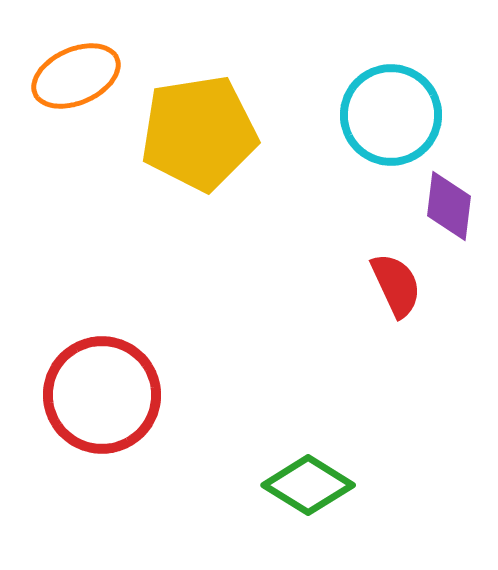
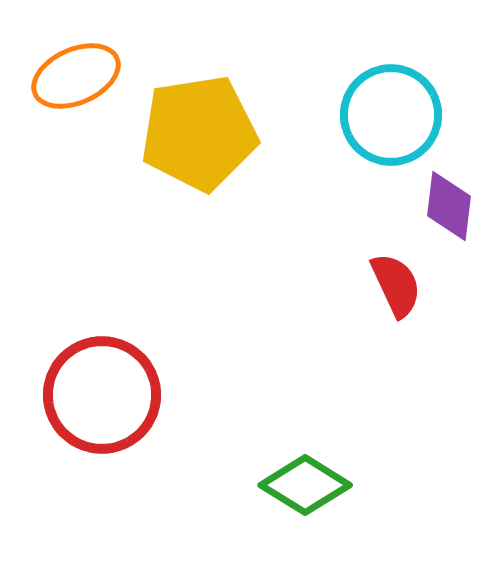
green diamond: moved 3 px left
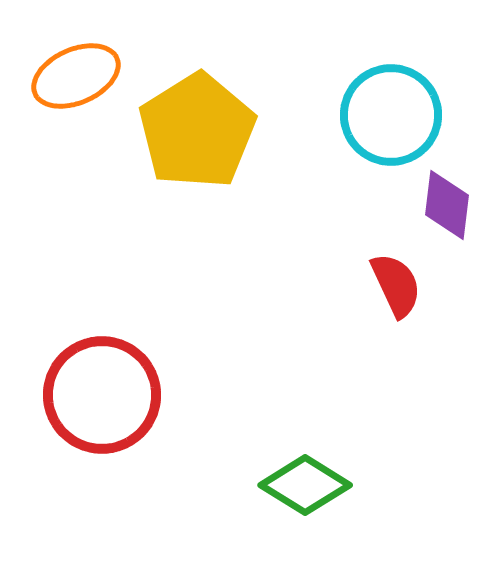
yellow pentagon: moved 2 px left, 2 px up; rotated 23 degrees counterclockwise
purple diamond: moved 2 px left, 1 px up
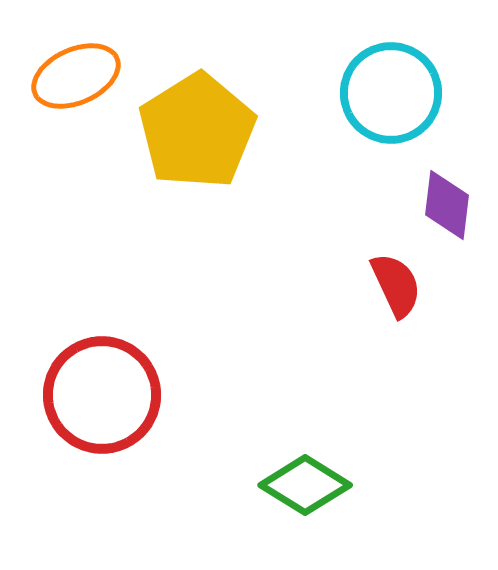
cyan circle: moved 22 px up
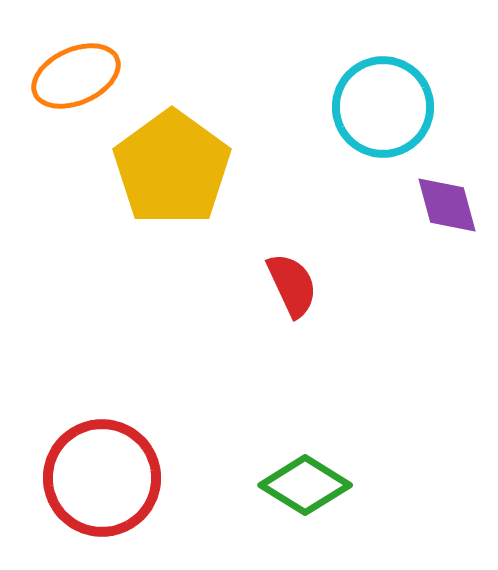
cyan circle: moved 8 px left, 14 px down
yellow pentagon: moved 25 px left, 37 px down; rotated 4 degrees counterclockwise
purple diamond: rotated 22 degrees counterclockwise
red semicircle: moved 104 px left
red circle: moved 83 px down
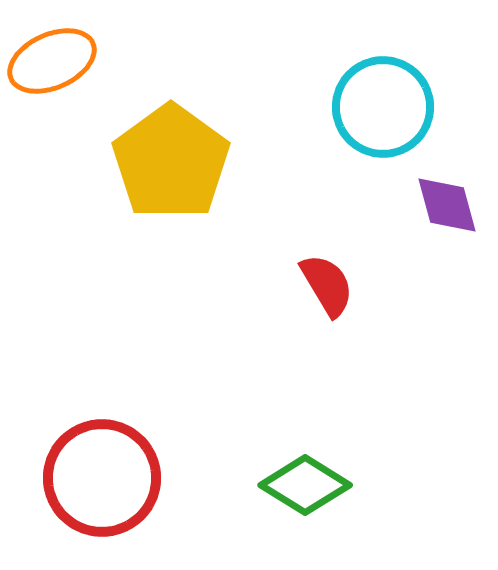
orange ellipse: moved 24 px left, 15 px up
yellow pentagon: moved 1 px left, 6 px up
red semicircle: moved 35 px right; rotated 6 degrees counterclockwise
